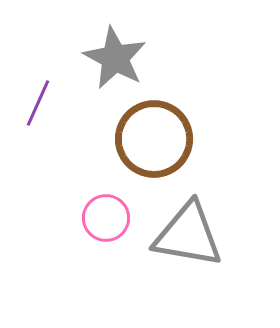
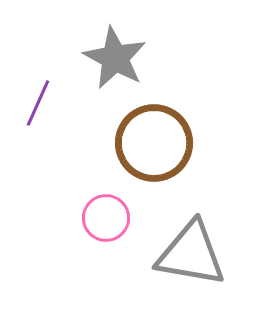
brown circle: moved 4 px down
gray triangle: moved 3 px right, 19 px down
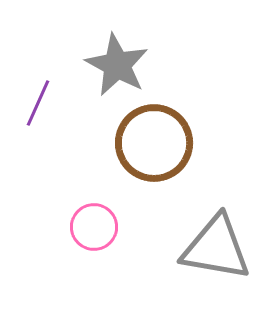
gray star: moved 2 px right, 7 px down
pink circle: moved 12 px left, 9 px down
gray triangle: moved 25 px right, 6 px up
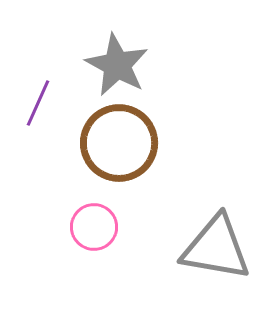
brown circle: moved 35 px left
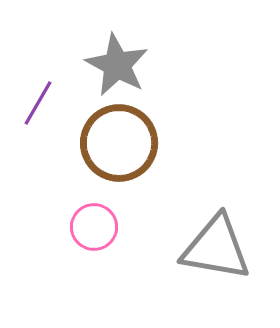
purple line: rotated 6 degrees clockwise
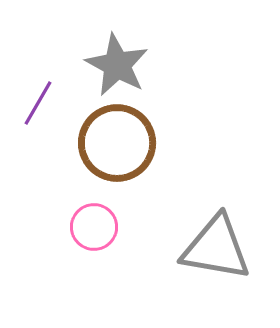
brown circle: moved 2 px left
